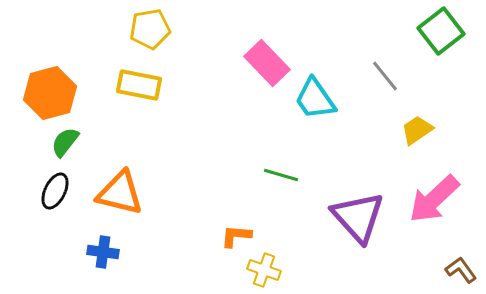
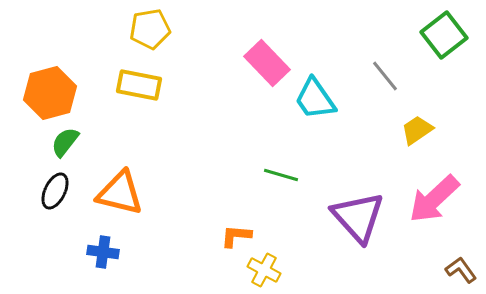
green square: moved 3 px right, 4 px down
yellow cross: rotated 8 degrees clockwise
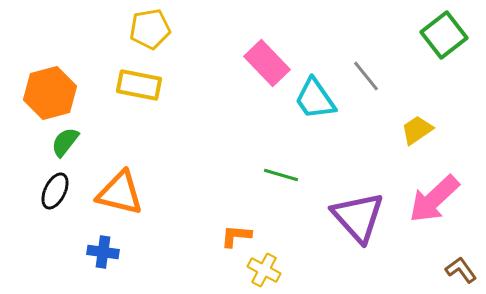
gray line: moved 19 px left
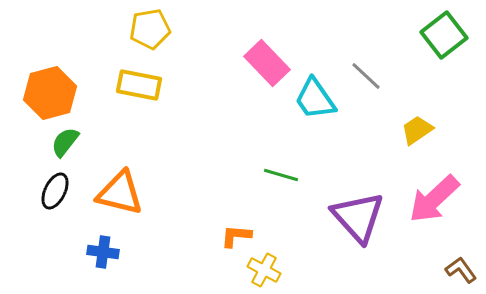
gray line: rotated 8 degrees counterclockwise
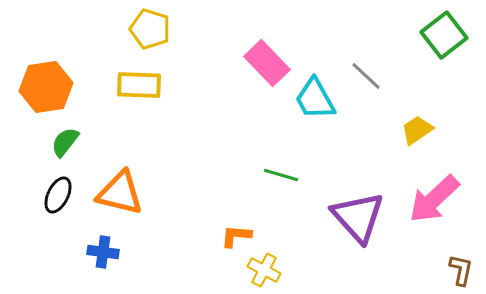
yellow pentagon: rotated 27 degrees clockwise
yellow rectangle: rotated 9 degrees counterclockwise
orange hexagon: moved 4 px left, 6 px up; rotated 6 degrees clockwise
cyan trapezoid: rotated 6 degrees clockwise
black ellipse: moved 3 px right, 4 px down
brown L-shape: rotated 48 degrees clockwise
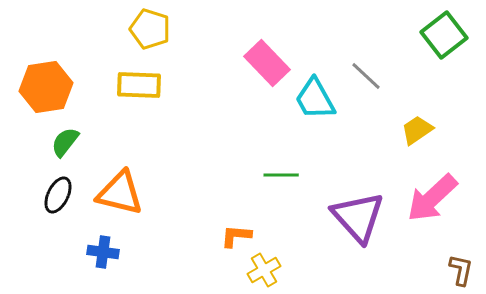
green line: rotated 16 degrees counterclockwise
pink arrow: moved 2 px left, 1 px up
yellow cross: rotated 32 degrees clockwise
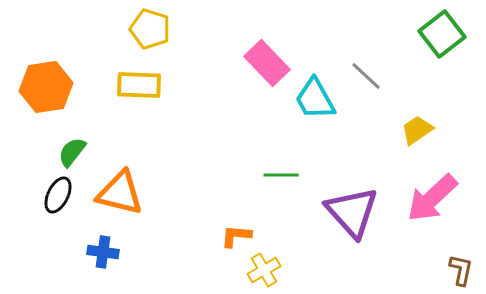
green square: moved 2 px left, 1 px up
green semicircle: moved 7 px right, 10 px down
purple triangle: moved 6 px left, 5 px up
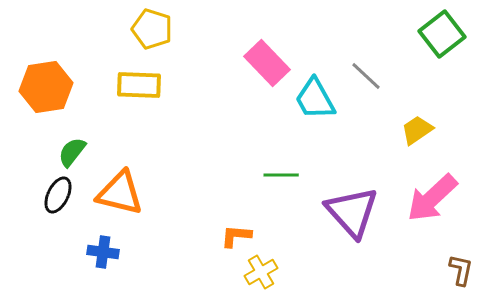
yellow pentagon: moved 2 px right
yellow cross: moved 3 px left, 2 px down
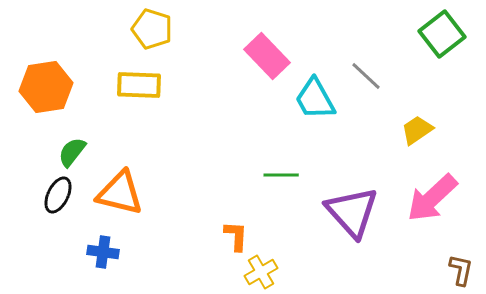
pink rectangle: moved 7 px up
orange L-shape: rotated 88 degrees clockwise
